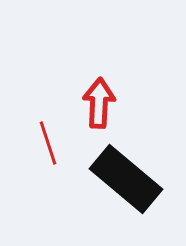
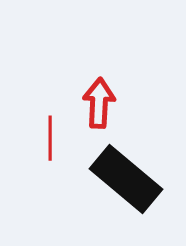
red line: moved 2 px right, 5 px up; rotated 18 degrees clockwise
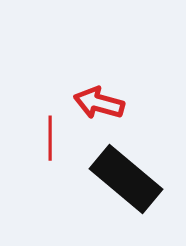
red arrow: rotated 78 degrees counterclockwise
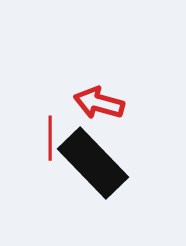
black rectangle: moved 33 px left, 16 px up; rotated 6 degrees clockwise
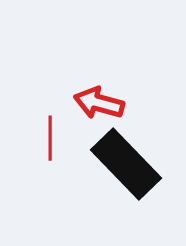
black rectangle: moved 33 px right, 1 px down
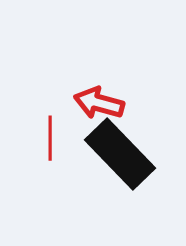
black rectangle: moved 6 px left, 10 px up
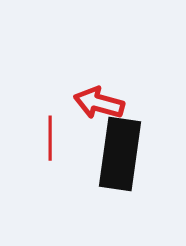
black rectangle: rotated 52 degrees clockwise
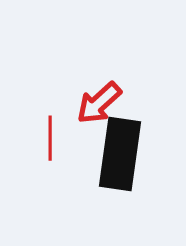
red arrow: rotated 57 degrees counterclockwise
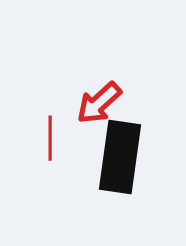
black rectangle: moved 3 px down
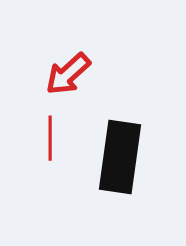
red arrow: moved 31 px left, 29 px up
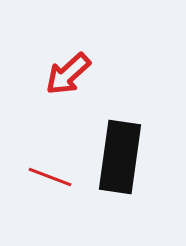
red line: moved 39 px down; rotated 69 degrees counterclockwise
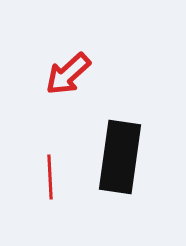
red line: rotated 66 degrees clockwise
